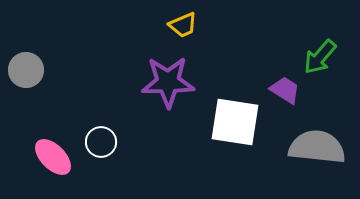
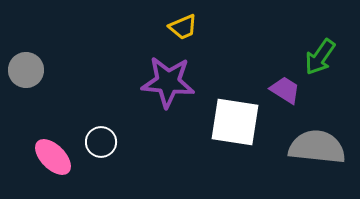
yellow trapezoid: moved 2 px down
green arrow: rotated 6 degrees counterclockwise
purple star: rotated 6 degrees clockwise
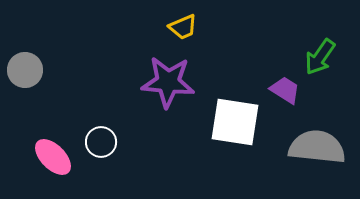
gray circle: moved 1 px left
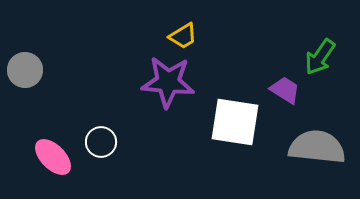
yellow trapezoid: moved 9 px down; rotated 8 degrees counterclockwise
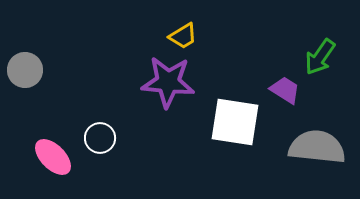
white circle: moved 1 px left, 4 px up
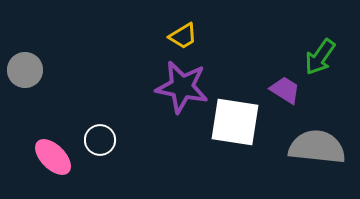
purple star: moved 14 px right, 5 px down; rotated 6 degrees clockwise
white circle: moved 2 px down
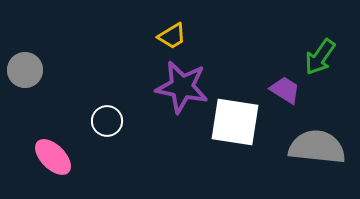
yellow trapezoid: moved 11 px left
white circle: moved 7 px right, 19 px up
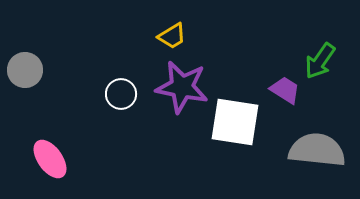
green arrow: moved 4 px down
white circle: moved 14 px right, 27 px up
gray semicircle: moved 3 px down
pink ellipse: moved 3 px left, 2 px down; rotated 9 degrees clockwise
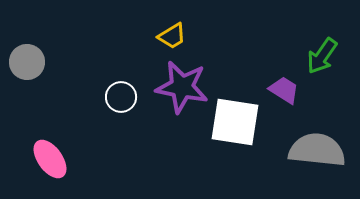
green arrow: moved 2 px right, 5 px up
gray circle: moved 2 px right, 8 px up
purple trapezoid: moved 1 px left
white circle: moved 3 px down
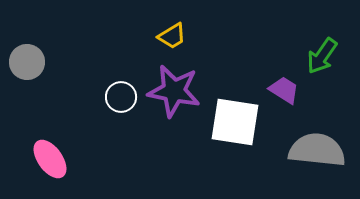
purple star: moved 8 px left, 4 px down
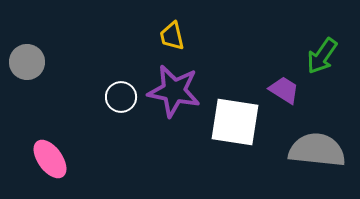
yellow trapezoid: rotated 108 degrees clockwise
